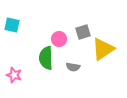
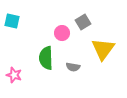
cyan square: moved 4 px up
gray square: moved 10 px up; rotated 14 degrees counterclockwise
pink circle: moved 3 px right, 6 px up
yellow triangle: rotated 20 degrees counterclockwise
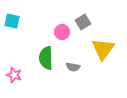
pink circle: moved 1 px up
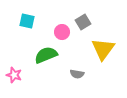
cyan square: moved 15 px right
green semicircle: moved 3 px up; rotated 70 degrees clockwise
gray semicircle: moved 4 px right, 7 px down
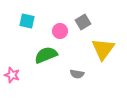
pink circle: moved 2 px left, 1 px up
pink star: moved 2 px left
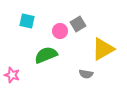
gray square: moved 5 px left, 2 px down
yellow triangle: rotated 25 degrees clockwise
gray semicircle: moved 9 px right
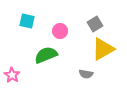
gray square: moved 17 px right
pink star: rotated 14 degrees clockwise
